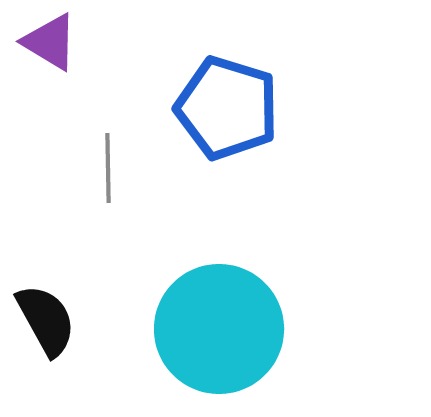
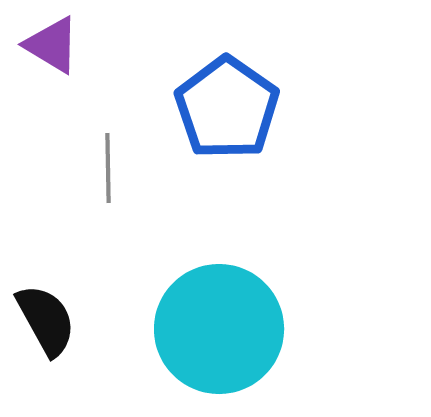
purple triangle: moved 2 px right, 3 px down
blue pentagon: rotated 18 degrees clockwise
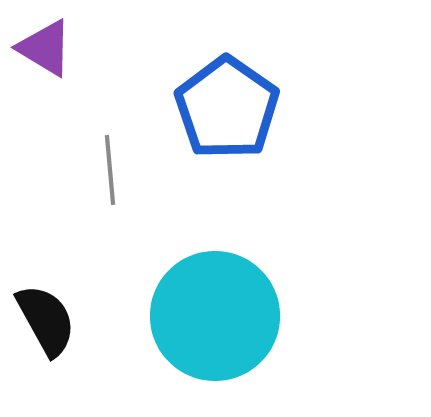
purple triangle: moved 7 px left, 3 px down
gray line: moved 2 px right, 2 px down; rotated 4 degrees counterclockwise
cyan circle: moved 4 px left, 13 px up
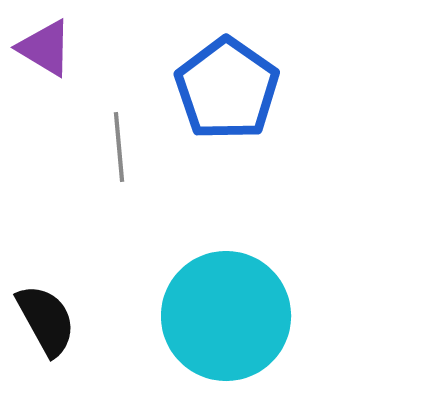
blue pentagon: moved 19 px up
gray line: moved 9 px right, 23 px up
cyan circle: moved 11 px right
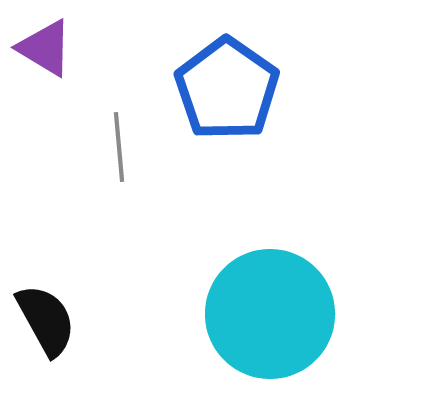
cyan circle: moved 44 px right, 2 px up
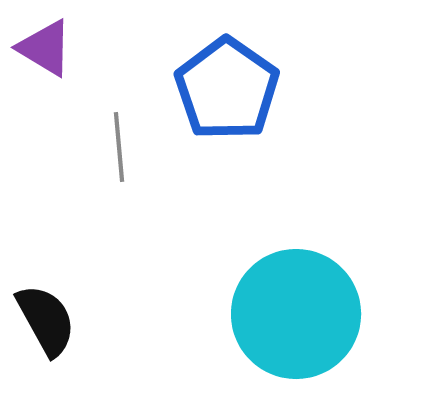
cyan circle: moved 26 px right
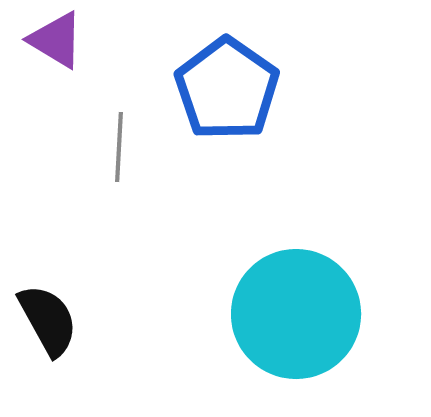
purple triangle: moved 11 px right, 8 px up
gray line: rotated 8 degrees clockwise
black semicircle: moved 2 px right
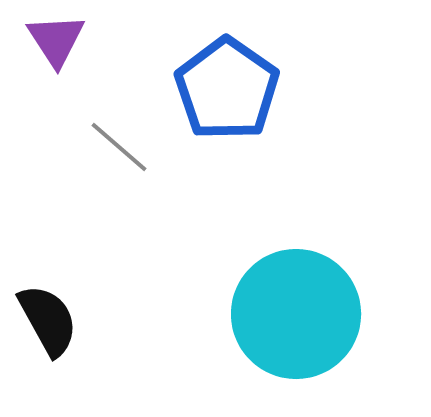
purple triangle: rotated 26 degrees clockwise
gray line: rotated 52 degrees counterclockwise
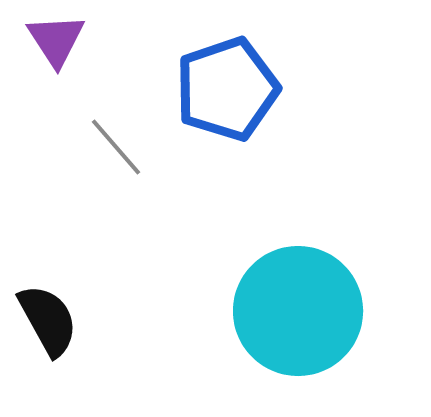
blue pentagon: rotated 18 degrees clockwise
gray line: moved 3 px left; rotated 8 degrees clockwise
cyan circle: moved 2 px right, 3 px up
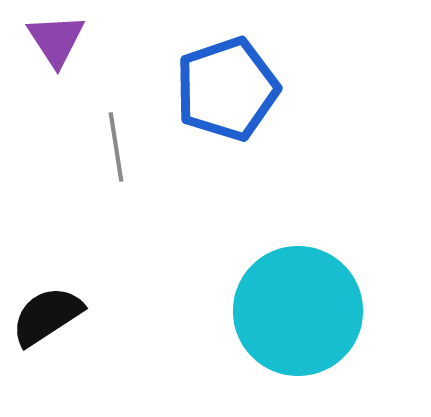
gray line: rotated 32 degrees clockwise
black semicircle: moved 1 px left, 4 px up; rotated 94 degrees counterclockwise
